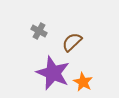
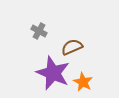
brown semicircle: moved 5 px down; rotated 20 degrees clockwise
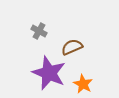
purple star: moved 4 px left
orange star: moved 2 px down
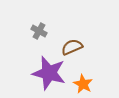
purple star: rotated 8 degrees counterclockwise
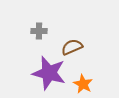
gray cross: rotated 28 degrees counterclockwise
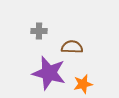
brown semicircle: rotated 25 degrees clockwise
orange star: rotated 30 degrees clockwise
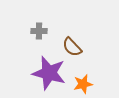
brown semicircle: rotated 135 degrees counterclockwise
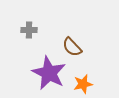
gray cross: moved 10 px left, 1 px up
purple star: rotated 12 degrees clockwise
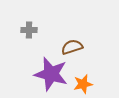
brown semicircle: rotated 115 degrees clockwise
purple star: moved 2 px right, 1 px down; rotated 12 degrees counterclockwise
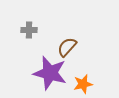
brown semicircle: moved 5 px left; rotated 30 degrees counterclockwise
purple star: moved 1 px left, 1 px up
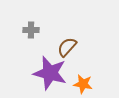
gray cross: moved 2 px right
orange star: rotated 24 degrees clockwise
